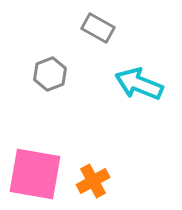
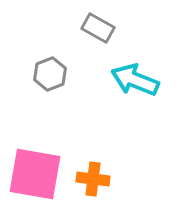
cyan arrow: moved 4 px left, 4 px up
orange cross: moved 2 px up; rotated 36 degrees clockwise
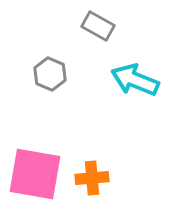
gray rectangle: moved 2 px up
gray hexagon: rotated 16 degrees counterclockwise
orange cross: moved 1 px left, 1 px up; rotated 12 degrees counterclockwise
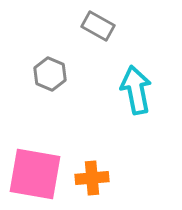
cyan arrow: moved 1 px right, 10 px down; rotated 57 degrees clockwise
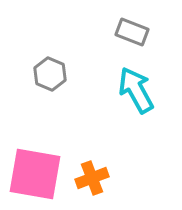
gray rectangle: moved 34 px right, 6 px down; rotated 8 degrees counterclockwise
cyan arrow: rotated 18 degrees counterclockwise
orange cross: rotated 16 degrees counterclockwise
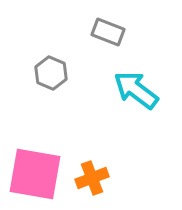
gray rectangle: moved 24 px left
gray hexagon: moved 1 px right, 1 px up
cyan arrow: rotated 24 degrees counterclockwise
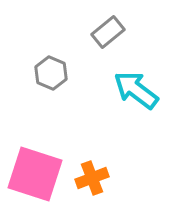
gray rectangle: rotated 60 degrees counterclockwise
pink square: rotated 8 degrees clockwise
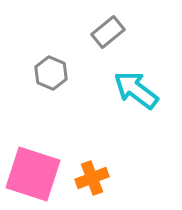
pink square: moved 2 px left
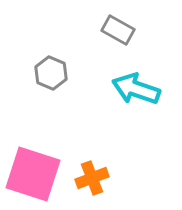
gray rectangle: moved 10 px right, 2 px up; rotated 68 degrees clockwise
cyan arrow: moved 1 px up; rotated 18 degrees counterclockwise
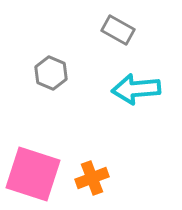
cyan arrow: rotated 24 degrees counterclockwise
